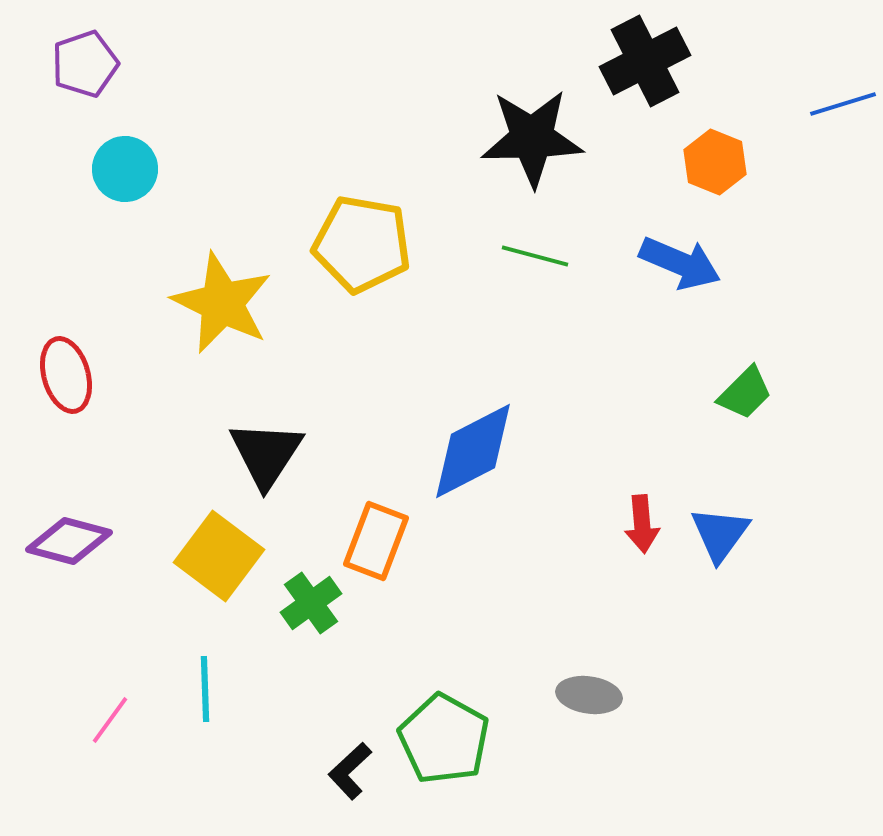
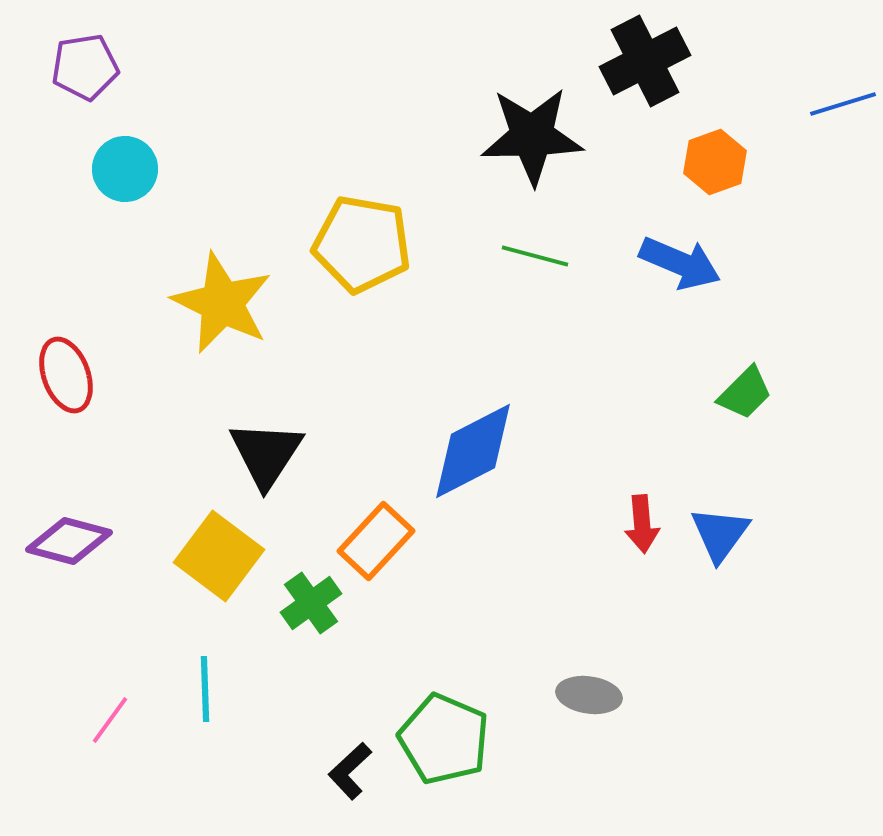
purple pentagon: moved 3 px down; rotated 10 degrees clockwise
black star: moved 2 px up
orange hexagon: rotated 18 degrees clockwise
red ellipse: rotated 4 degrees counterclockwise
orange rectangle: rotated 22 degrees clockwise
green pentagon: rotated 6 degrees counterclockwise
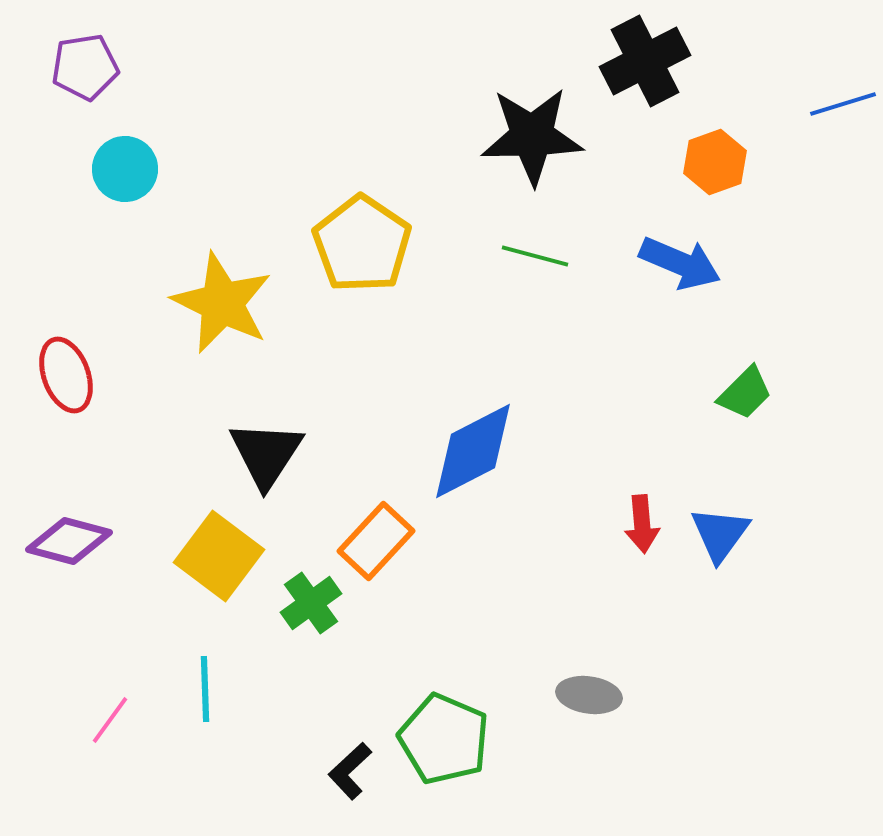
yellow pentagon: rotated 24 degrees clockwise
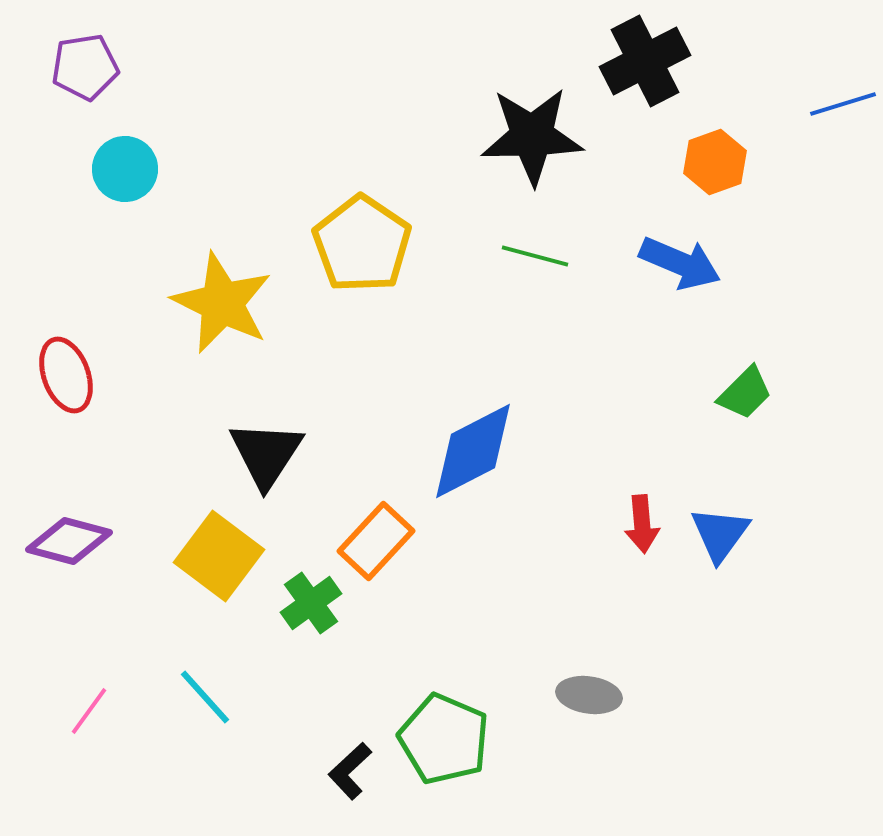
cyan line: moved 8 px down; rotated 40 degrees counterclockwise
pink line: moved 21 px left, 9 px up
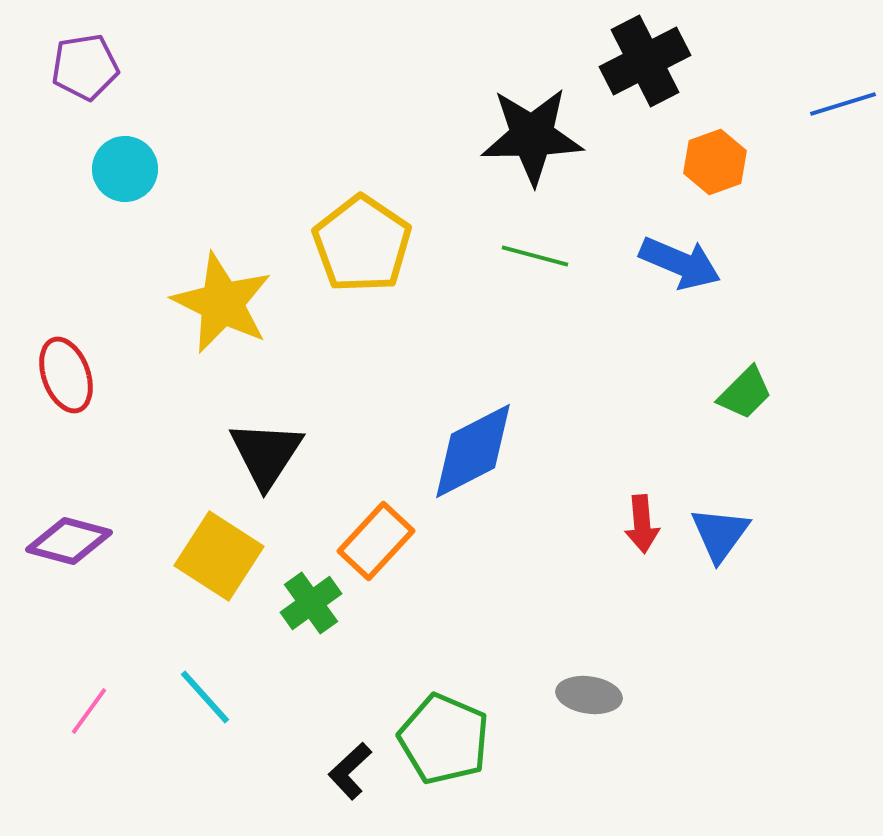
yellow square: rotated 4 degrees counterclockwise
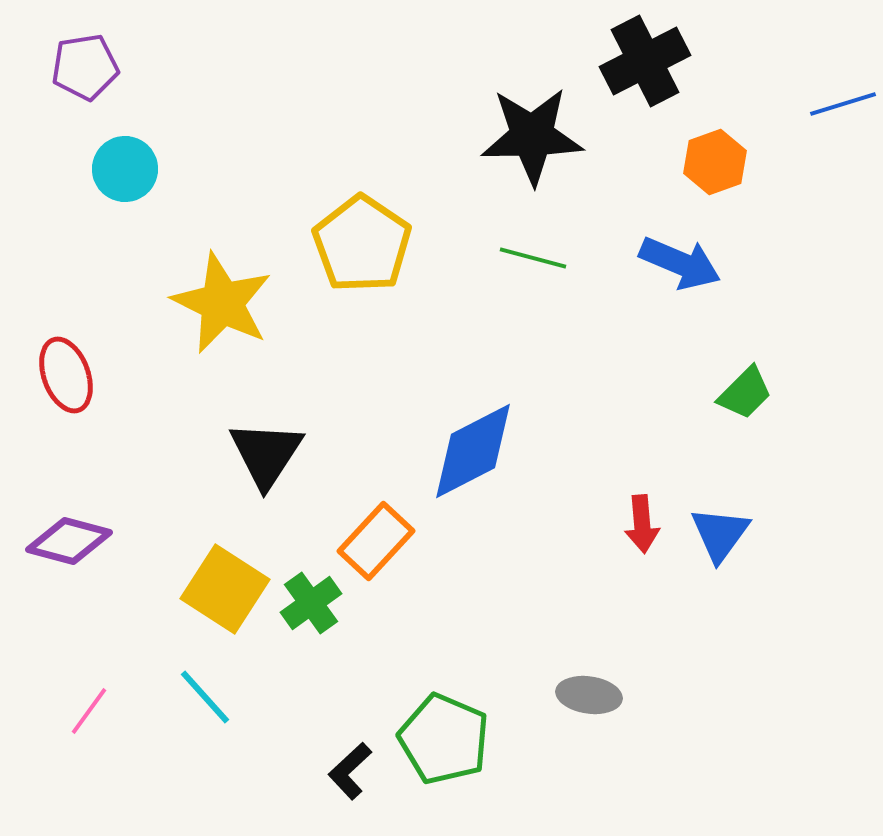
green line: moved 2 px left, 2 px down
yellow square: moved 6 px right, 33 px down
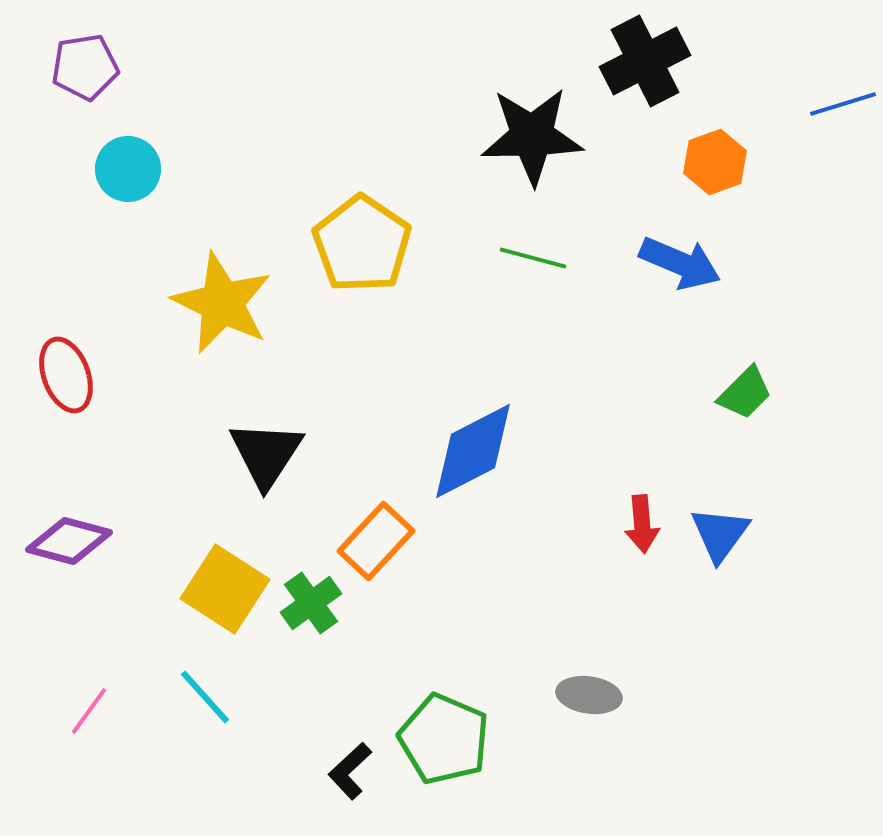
cyan circle: moved 3 px right
